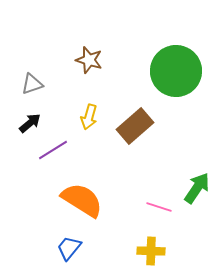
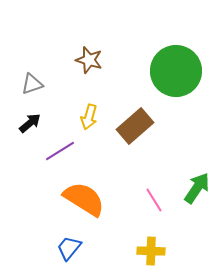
purple line: moved 7 px right, 1 px down
orange semicircle: moved 2 px right, 1 px up
pink line: moved 5 px left, 7 px up; rotated 40 degrees clockwise
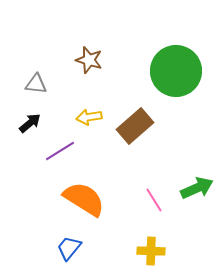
gray triangle: moved 4 px right; rotated 25 degrees clockwise
yellow arrow: rotated 65 degrees clockwise
green arrow: rotated 32 degrees clockwise
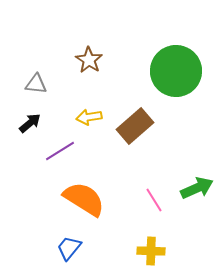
brown star: rotated 16 degrees clockwise
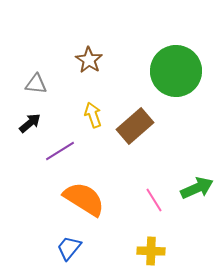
yellow arrow: moved 4 px right, 2 px up; rotated 80 degrees clockwise
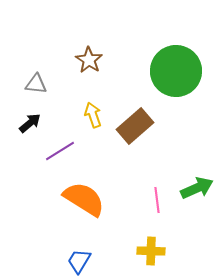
pink line: moved 3 px right; rotated 25 degrees clockwise
blue trapezoid: moved 10 px right, 13 px down; rotated 8 degrees counterclockwise
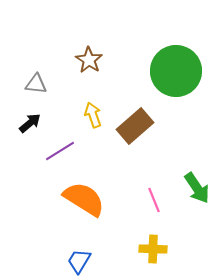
green arrow: rotated 80 degrees clockwise
pink line: moved 3 px left; rotated 15 degrees counterclockwise
yellow cross: moved 2 px right, 2 px up
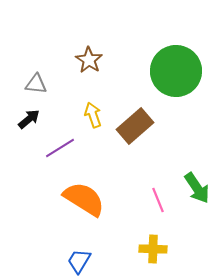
black arrow: moved 1 px left, 4 px up
purple line: moved 3 px up
pink line: moved 4 px right
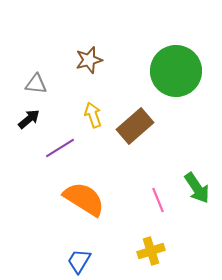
brown star: rotated 24 degrees clockwise
yellow cross: moved 2 px left, 2 px down; rotated 20 degrees counterclockwise
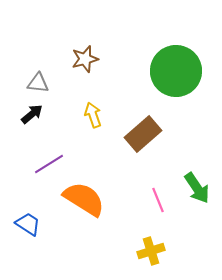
brown star: moved 4 px left, 1 px up
gray triangle: moved 2 px right, 1 px up
black arrow: moved 3 px right, 5 px up
brown rectangle: moved 8 px right, 8 px down
purple line: moved 11 px left, 16 px down
blue trapezoid: moved 51 px left, 37 px up; rotated 92 degrees clockwise
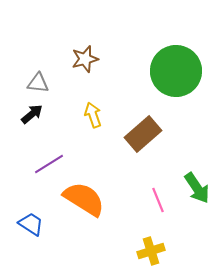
blue trapezoid: moved 3 px right
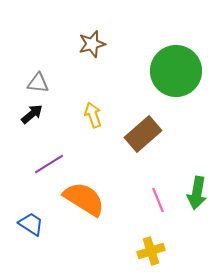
brown star: moved 7 px right, 15 px up
green arrow: moved 5 px down; rotated 44 degrees clockwise
